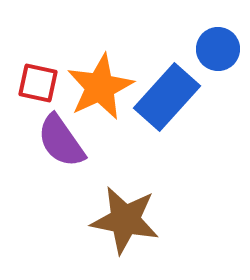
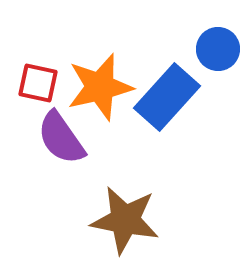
orange star: rotated 12 degrees clockwise
purple semicircle: moved 3 px up
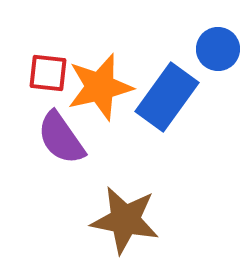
red square: moved 10 px right, 10 px up; rotated 6 degrees counterclockwise
blue rectangle: rotated 6 degrees counterclockwise
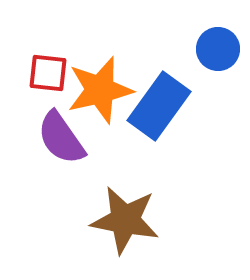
orange star: moved 3 px down
blue rectangle: moved 8 px left, 9 px down
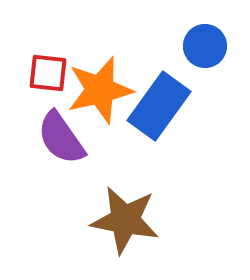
blue circle: moved 13 px left, 3 px up
